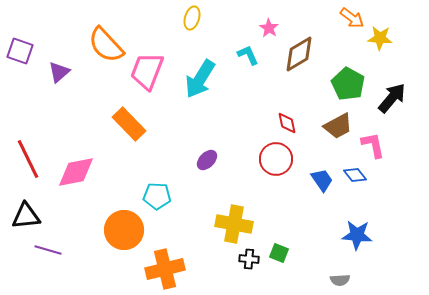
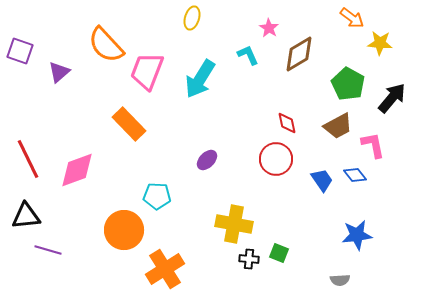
yellow star: moved 5 px down
pink diamond: moved 1 px right, 2 px up; rotated 9 degrees counterclockwise
blue star: rotated 12 degrees counterclockwise
orange cross: rotated 18 degrees counterclockwise
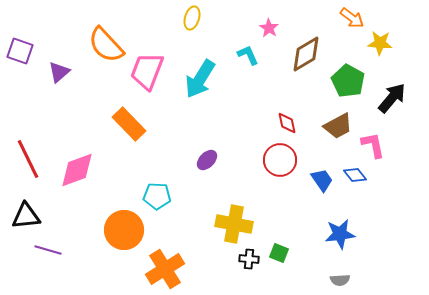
brown diamond: moved 7 px right
green pentagon: moved 3 px up
red circle: moved 4 px right, 1 px down
blue star: moved 17 px left, 1 px up
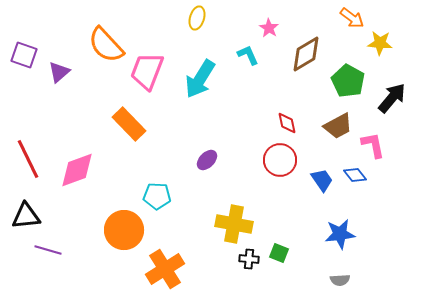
yellow ellipse: moved 5 px right
purple square: moved 4 px right, 4 px down
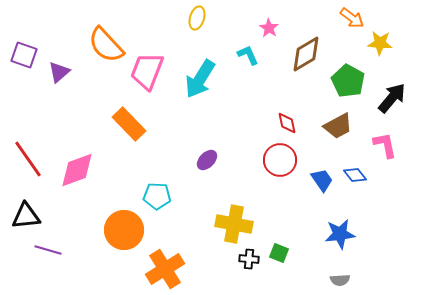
pink L-shape: moved 12 px right
red line: rotated 9 degrees counterclockwise
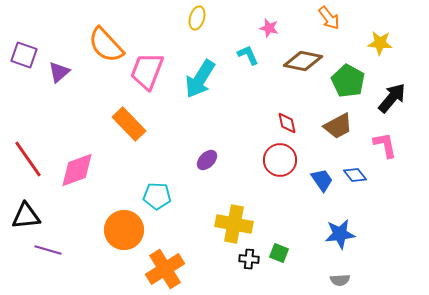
orange arrow: moved 23 px left; rotated 15 degrees clockwise
pink star: rotated 18 degrees counterclockwise
brown diamond: moved 3 px left, 7 px down; rotated 42 degrees clockwise
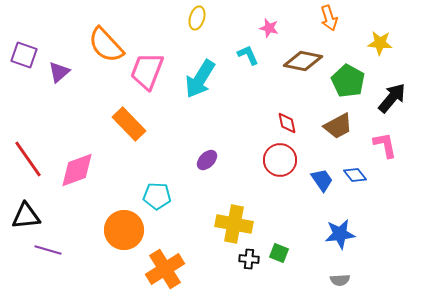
orange arrow: rotated 20 degrees clockwise
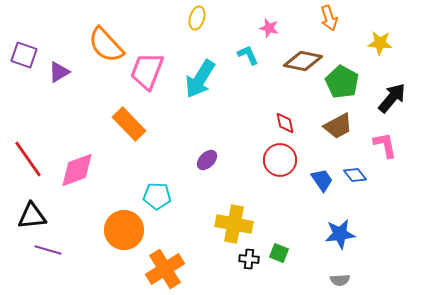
purple triangle: rotated 10 degrees clockwise
green pentagon: moved 6 px left, 1 px down
red diamond: moved 2 px left
black triangle: moved 6 px right
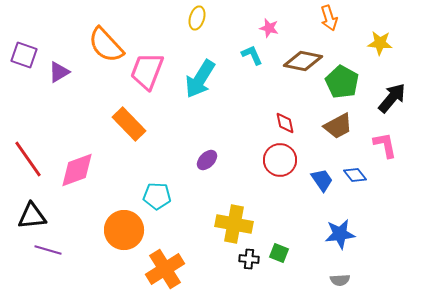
cyan L-shape: moved 4 px right
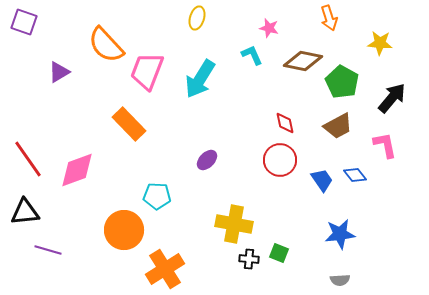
purple square: moved 33 px up
black triangle: moved 7 px left, 4 px up
